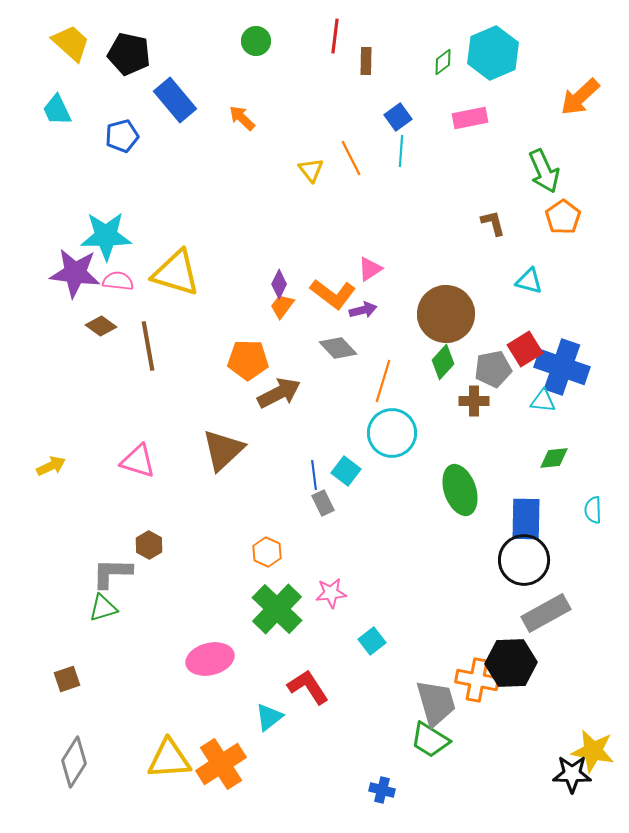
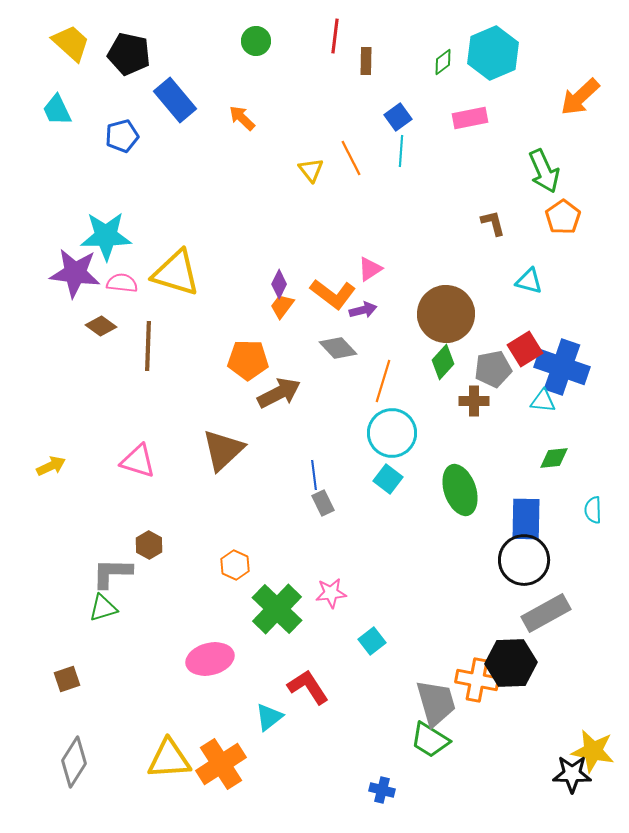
pink semicircle at (118, 281): moved 4 px right, 2 px down
brown line at (148, 346): rotated 12 degrees clockwise
cyan square at (346, 471): moved 42 px right, 8 px down
orange hexagon at (267, 552): moved 32 px left, 13 px down
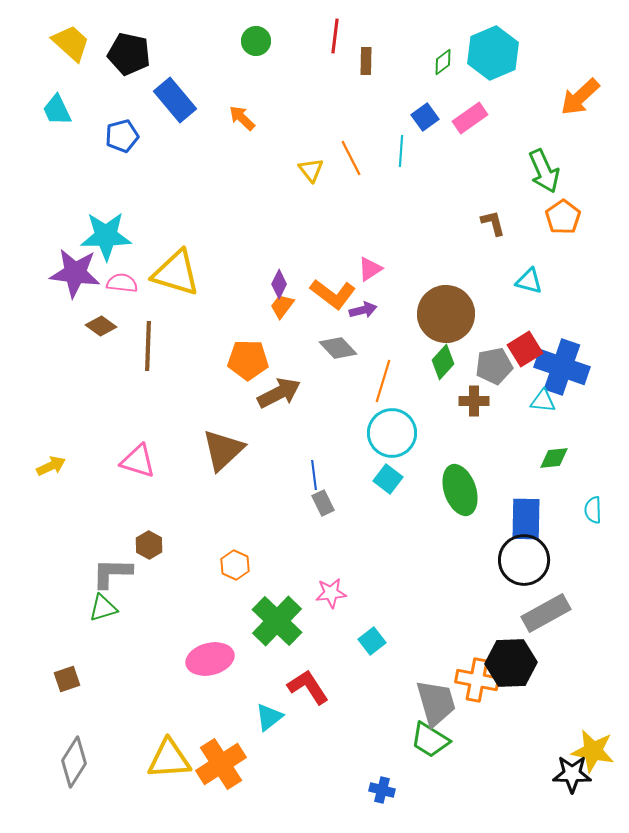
blue square at (398, 117): moved 27 px right
pink rectangle at (470, 118): rotated 24 degrees counterclockwise
gray pentagon at (493, 369): moved 1 px right, 3 px up
green cross at (277, 609): moved 12 px down
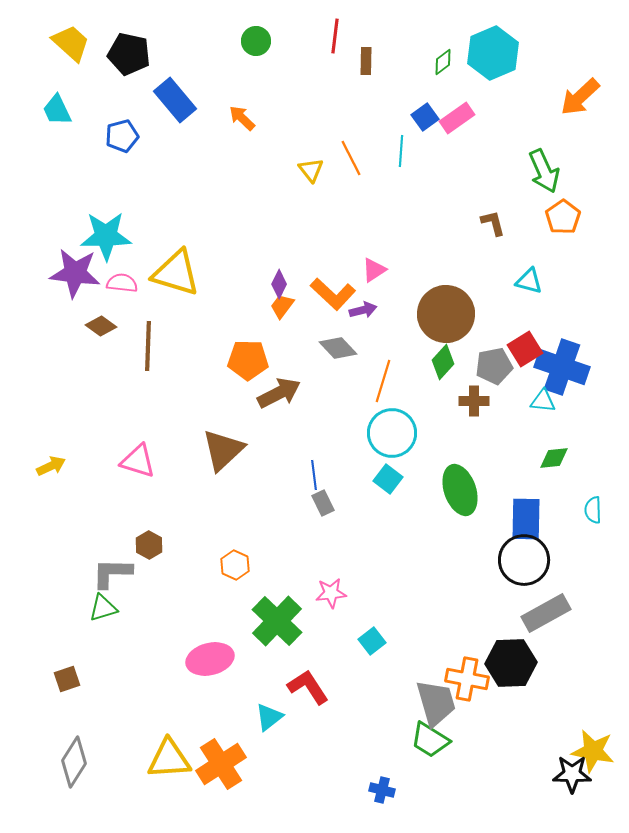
pink rectangle at (470, 118): moved 13 px left
pink triangle at (370, 269): moved 4 px right, 1 px down
orange L-shape at (333, 294): rotated 6 degrees clockwise
orange cross at (477, 680): moved 10 px left, 1 px up
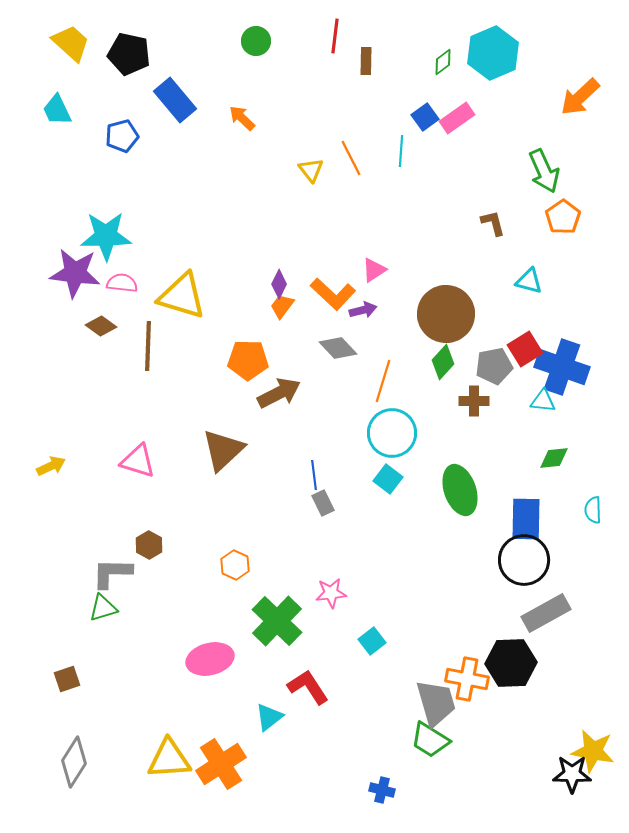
yellow triangle at (176, 273): moved 6 px right, 23 px down
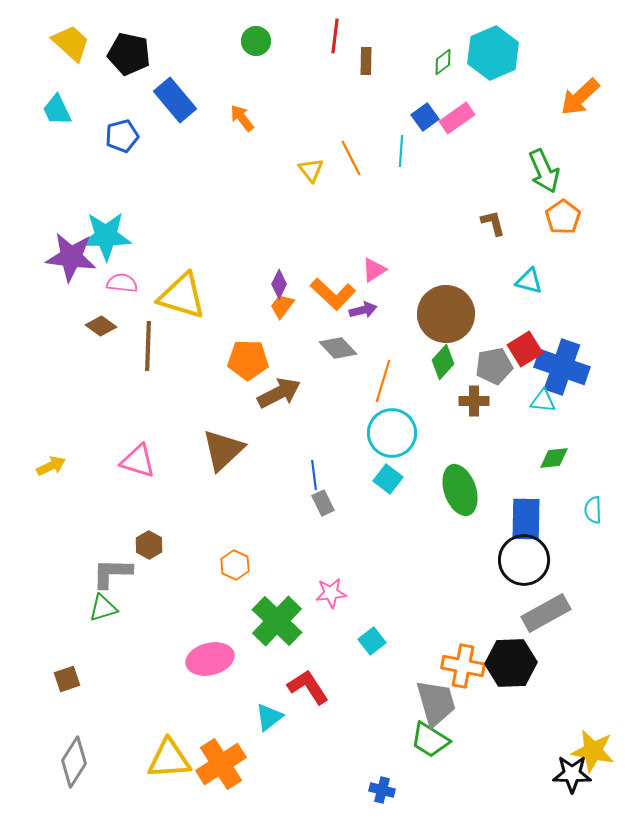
orange arrow at (242, 118): rotated 8 degrees clockwise
purple star at (75, 273): moved 4 px left, 16 px up
orange cross at (467, 679): moved 4 px left, 13 px up
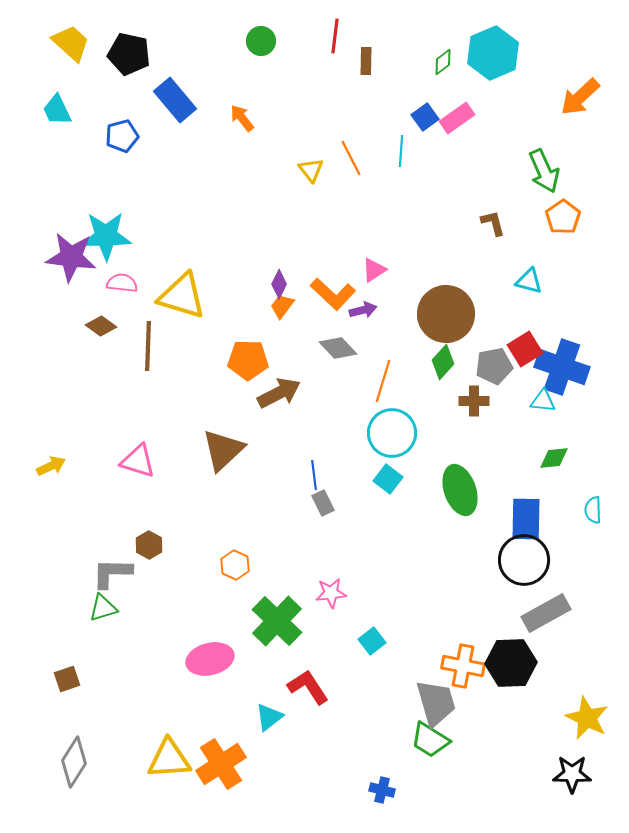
green circle at (256, 41): moved 5 px right
yellow star at (593, 751): moved 6 px left, 33 px up; rotated 15 degrees clockwise
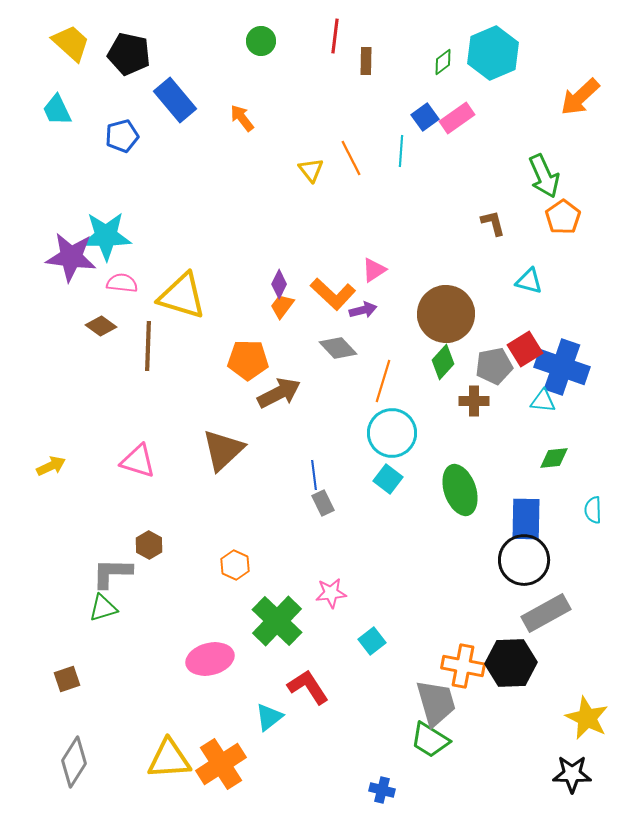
green arrow at (544, 171): moved 5 px down
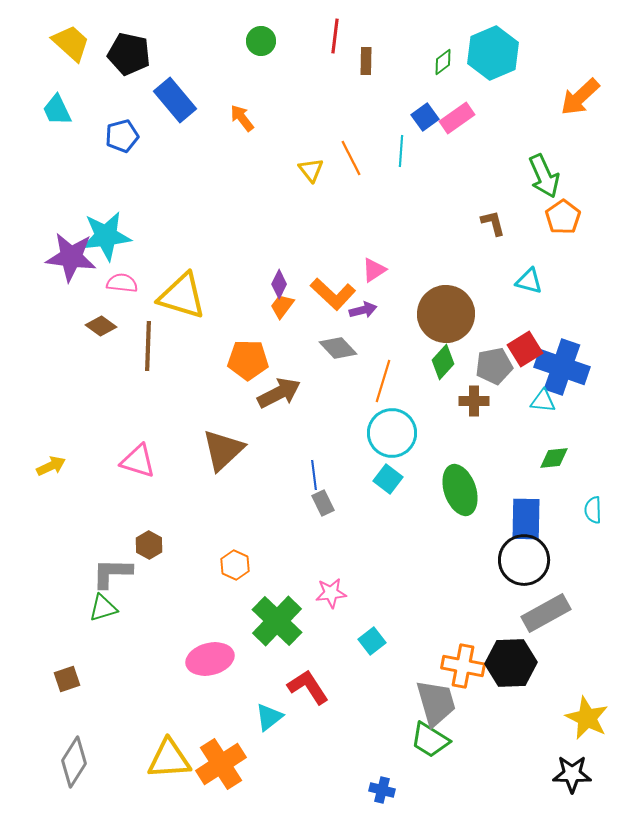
cyan star at (106, 236): rotated 6 degrees counterclockwise
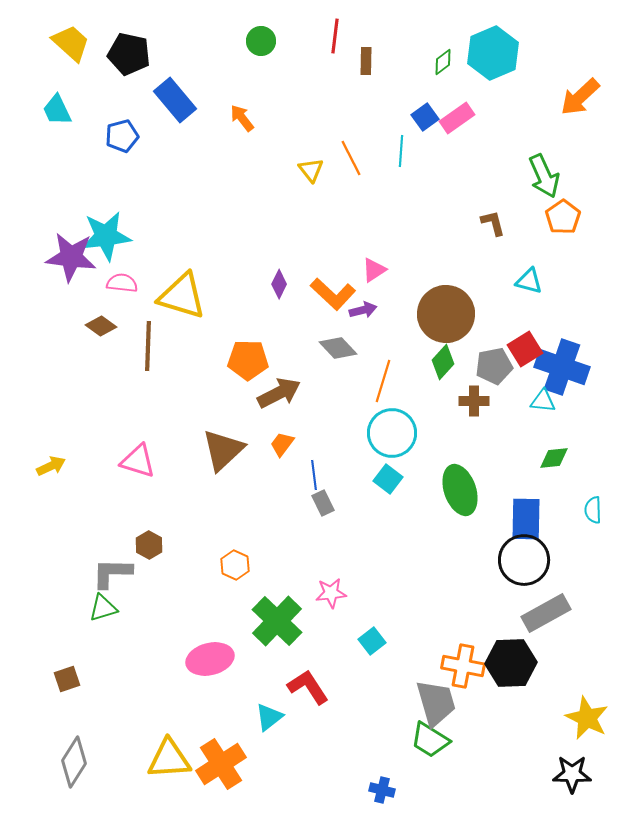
orange trapezoid at (282, 306): moved 138 px down
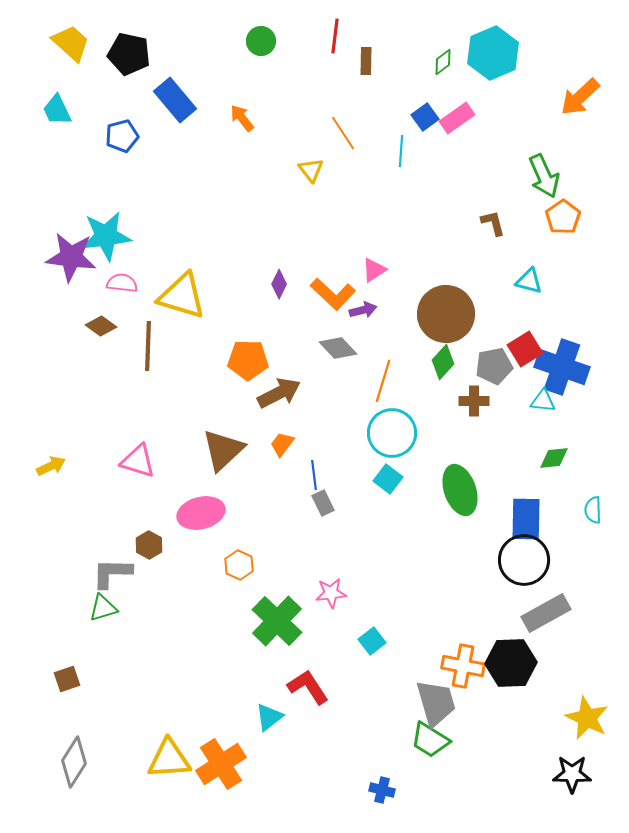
orange line at (351, 158): moved 8 px left, 25 px up; rotated 6 degrees counterclockwise
orange hexagon at (235, 565): moved 4 px right
pink ellipse at (210, 659): moved 9 px left, 146 px up
